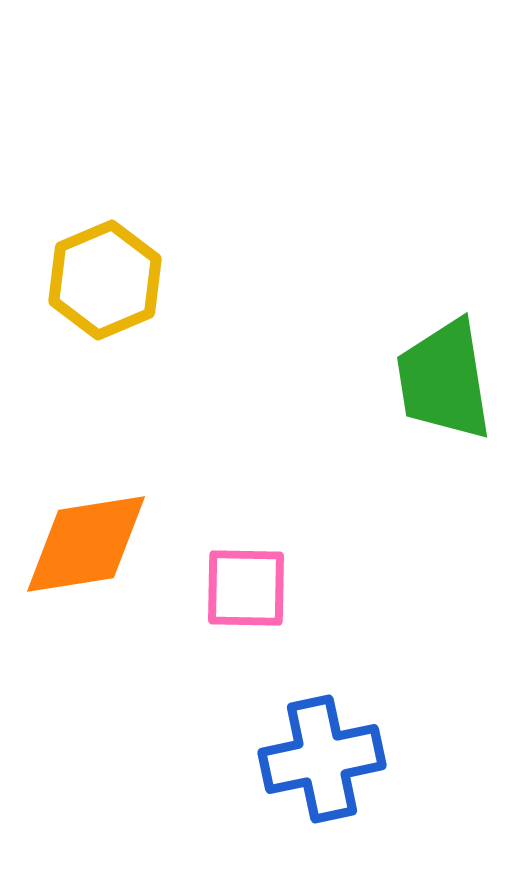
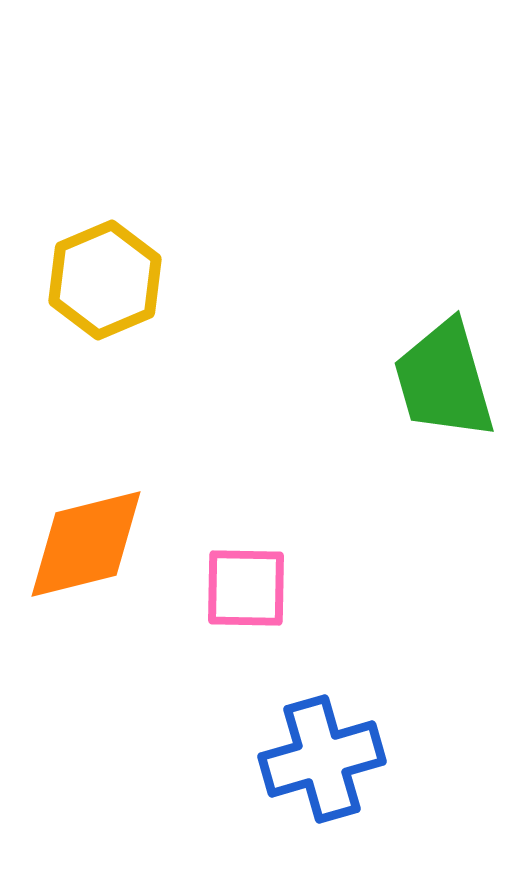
green trapezoid: rotated 7 degrees counterclockwise
orange diamond: rotated 5 degrees counterclockwise
blue cross: rotated 4 degrees counterclockwise
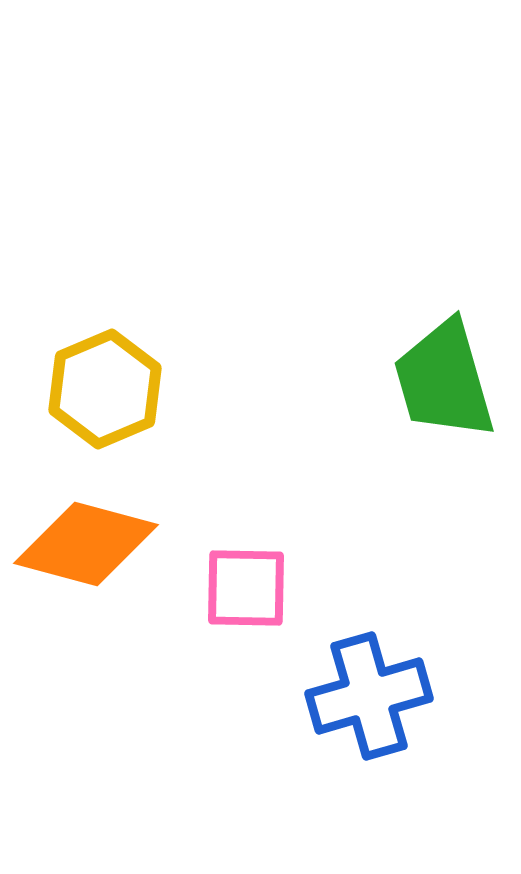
yellow hexagon: moved 109 px down
orange diamond: rotated 29 degrees clockwise
blue cross: moved 47 px right, 63 px up
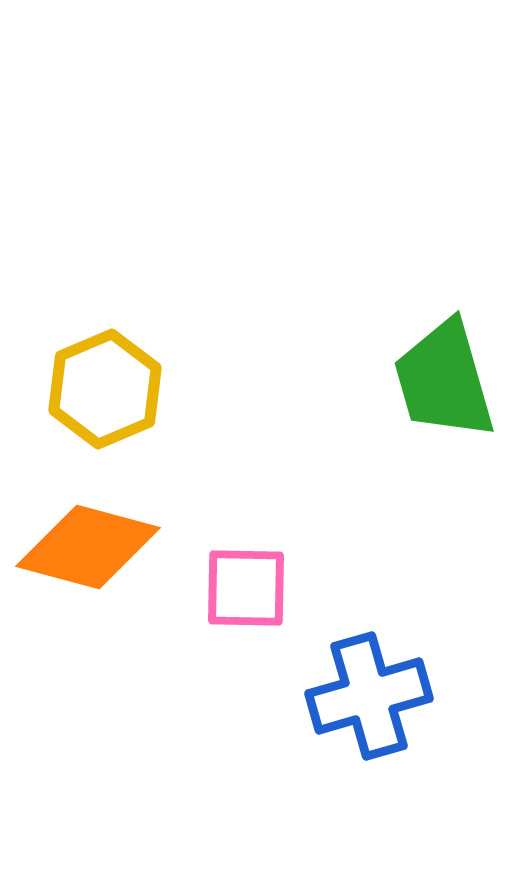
orange diamond: moved 2 px right, 3 px down
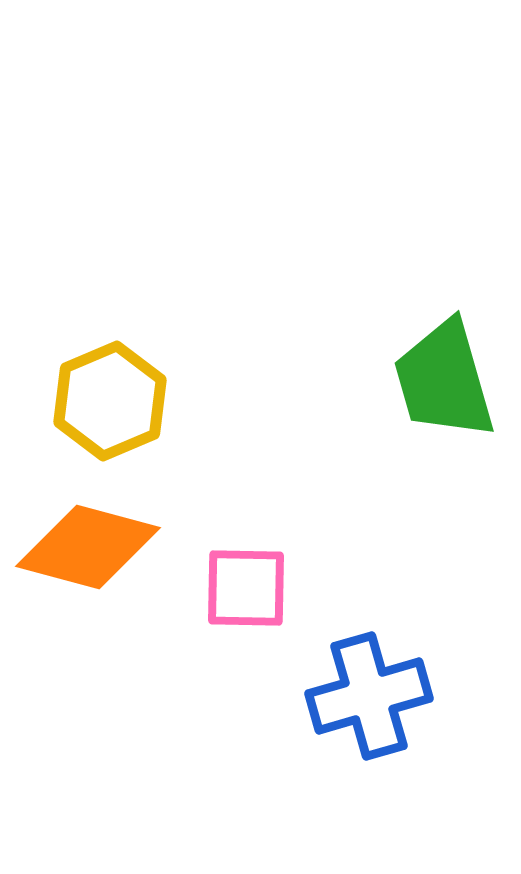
yellow hexagon: moved 5 px right, 12 px down
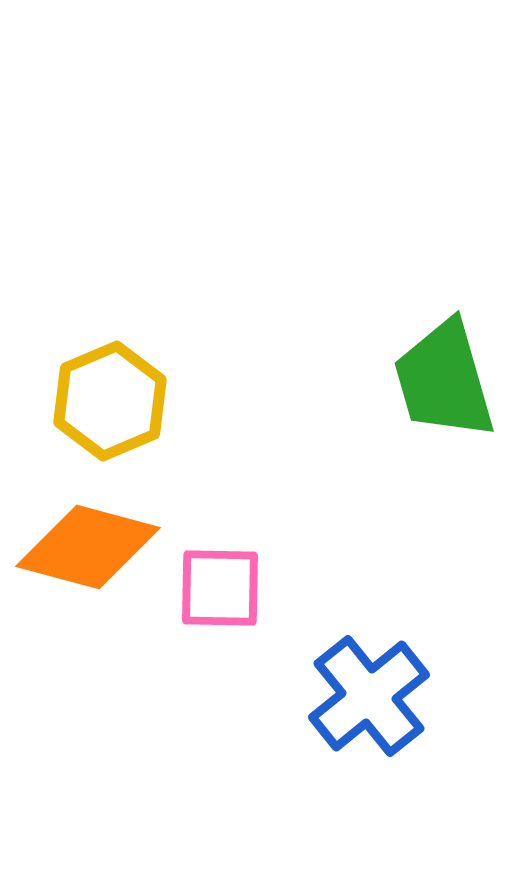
pink square: moved 26 px left
blue cross: rotated 23 degrees counterclockwise
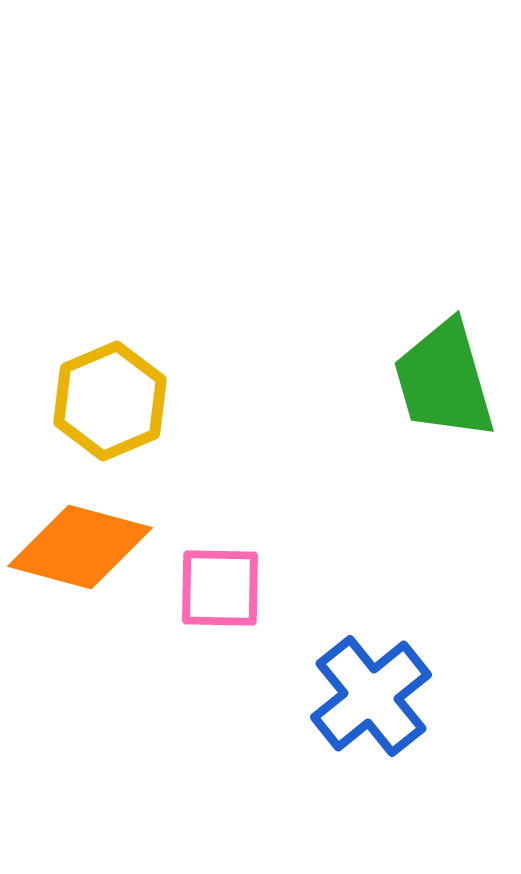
orange diamond: moved 8 px left
blue cross: moved 2 px right
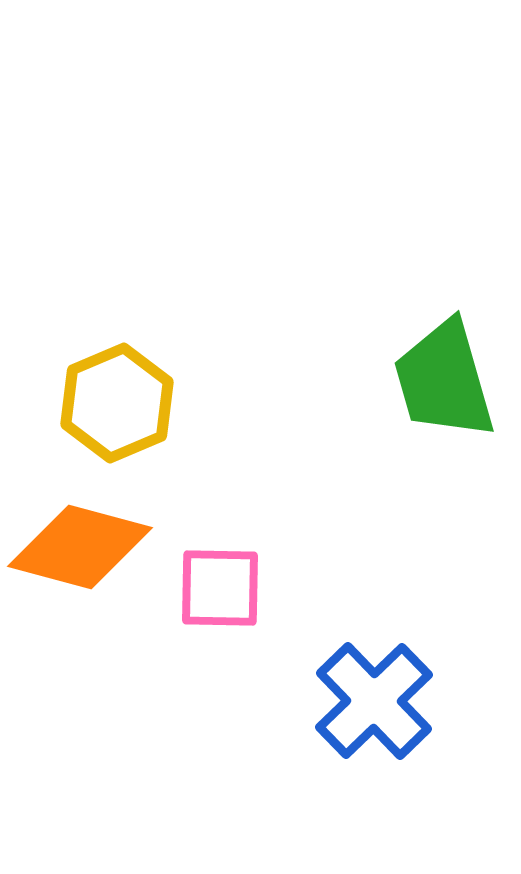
yellow hexagon: moved 7 px right, 2 px down
blue cross: moved 3 px right, 5 px down; rotated 5 degrees counterclockwise
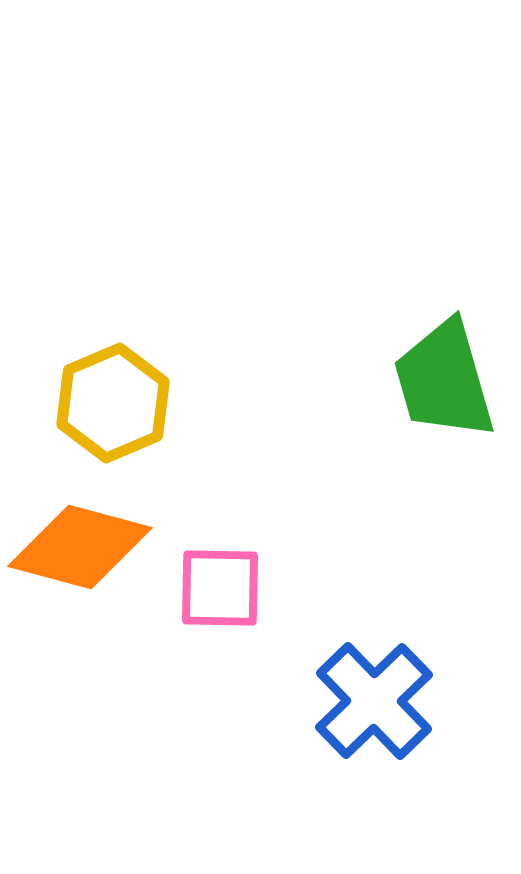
yellow hexagon: moved 4 px left
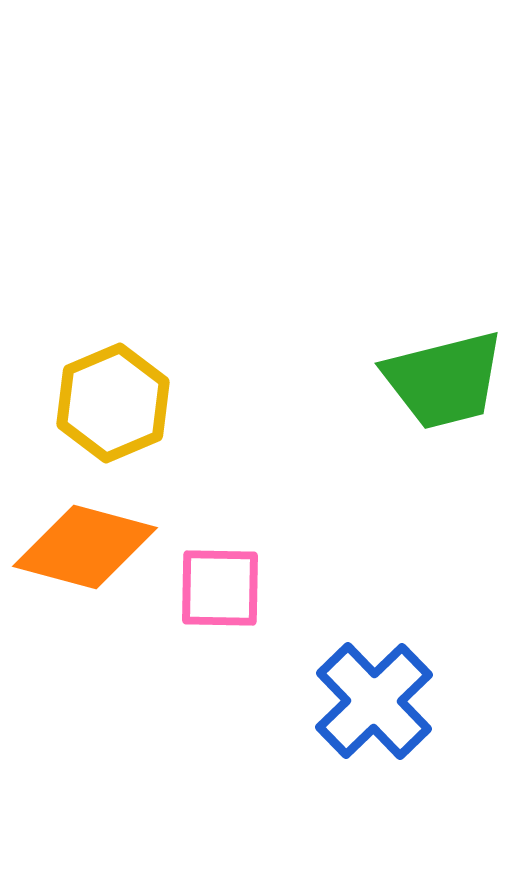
green trapezoid: rotated 88 degrees counterclockwise
orange diamond: moved 5 px right
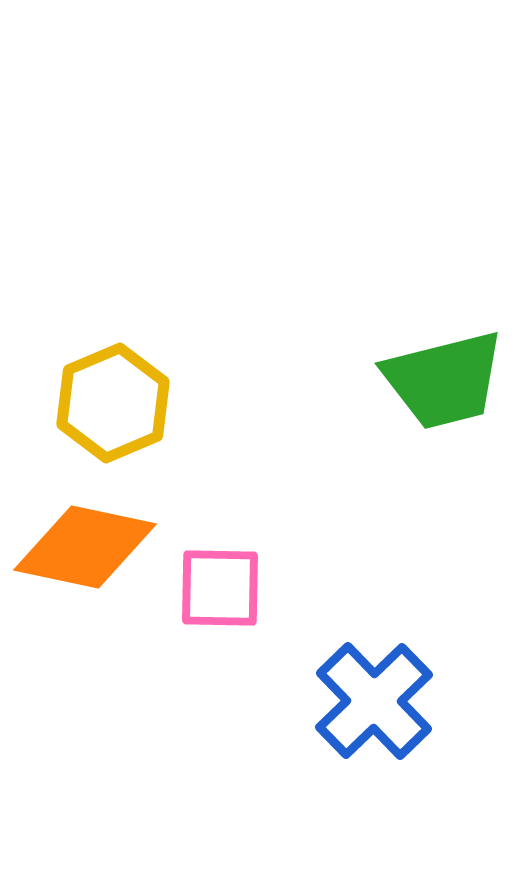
orange diamond: rotated 3 degrees counterclockwise
